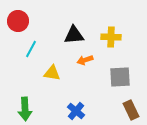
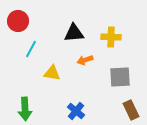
black triangle: moved 2 px up
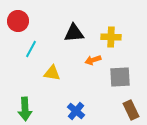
orange arrow: moved 8 px right
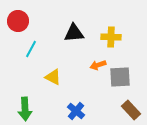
orange arrow: moved 5 px right, 5 px down
yellow triangle: moved 1 px right, 4 px down; rotated 18 degrees clockwise
brown rectangle: rotated 18 degrees counterclockwise
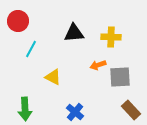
blue cross: moved 1 px left, 1 px down
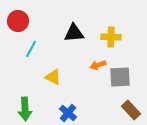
blue cross: moved 7 px left, 1 px down
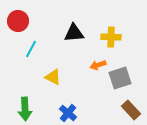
gray square: moved 1 px down; rotated 15 degrees counterclockwise
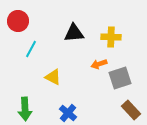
orange arrow: moved 1 px right, 1 px up
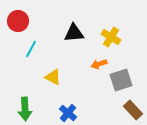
yellow cross: rotated 30 degrees clockwise
gray square: moved 1 px right, 2 px down
brown rectangle: moved 2 px right
